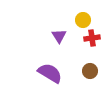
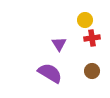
yellow circle: moved 2 px right
purple triangle: moved 8 px down
brown circle: moved 2 px right
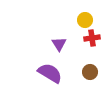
brown circle: moved 2 px left, 1 px down
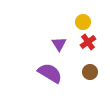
yellow circle: moved 2 px left, 2 px down
red cross: moved 4 px left, 4 px down; rotated 28 degrees counterclockwise
